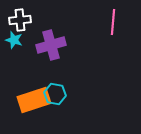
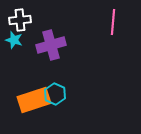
cyan hexagon: rotated 15 degrees clockwise
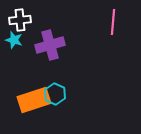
purple cross: moved 1 px left
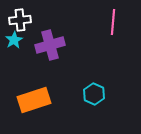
cyan star: rotated 24 degrees clockwise
cyan hexagon: moved 39 px right
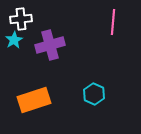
white cross: moved 1 px right, 1 px up
